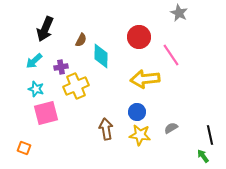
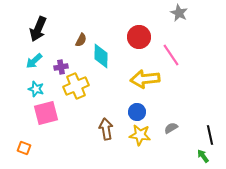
black arrow: moved 7 px left
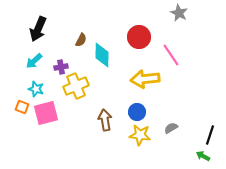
cyan diamond: moved 1 px right, 1 px up
brown arrow: moved 1 px left, 9 px up
black line: rotated 30 degrees clockwise
orange square: moved 2 px left, 41 px up
green arrow: rotated 24 degrees counterclockwise
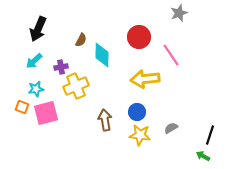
gray star: rotated 24 degrees clockwise
cyan star: rotated 28 degrees counterclockwise
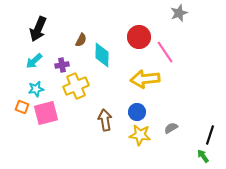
pink line: moved 6 px left, 3 px up
purple cross: moved 1 px right, 2 px up
green arrow: rotated 24 degrees clockwise
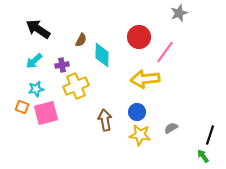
black arrow: rotated 100 degrees clockwise
pink line: rotated 70 degrees clockwise
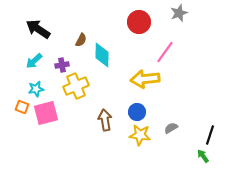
red circle: moved 15 px up
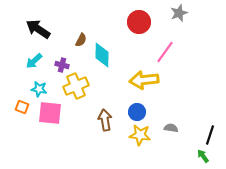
purple cross: rotated 24 degrees clockwise
yellow arrow: moved 1 px left, 1 px down
cyan star: moved 3 px right; rotated 21 degrees clockwise
pink square: moved 4 px right; rotated 20 degrees clockwise
gray semicircle: rotated 40 degrees clockwise
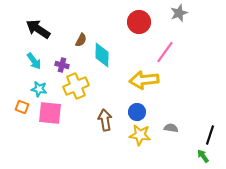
cyan arrow: rotated 84 degrees counterclockwise
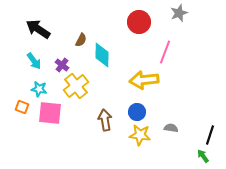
pink line: rotated 15 degrees counterclockwise
purple cross: rotated 24 degrees clockwise
yellow cross: rotated 15 degrees counterclockwise
